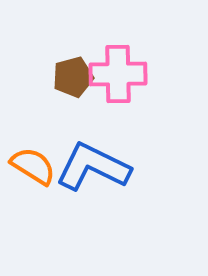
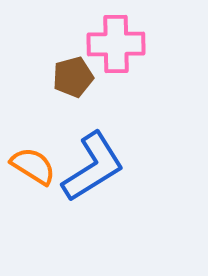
pink cross: moved 2 px left, 30 px up
blue L-shape: rotated 122 degrees clockwise
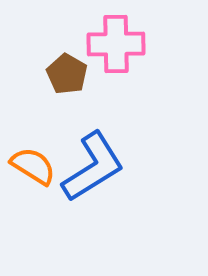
brown pentagon: moved 6 px left, 3 px up; rotated 27 degrees counterclockwise
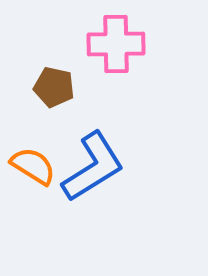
brown pentagon: moved 13 px left, 13 px down; rotated 18 degrees counterclockwise
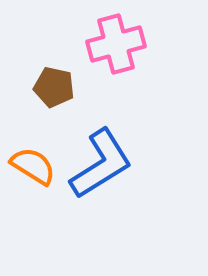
pink cross: rotated 14 degrees counterclockwise
blue L-shape: moved 8 px right, 3 px up
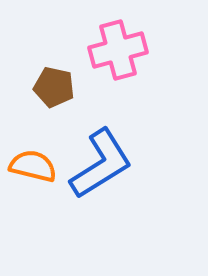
pink cross: moved 2 px right, 6 px down
orange semicircle: rotated 18 degrees counterclockwise
